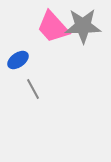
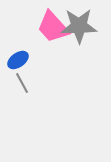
gray star: moved 4 px left
gray line: moved 11 px left, 6 px up
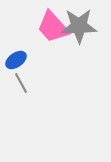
blue ellipse: moved 2 px left
gray line: moved 1 px left
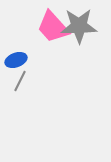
blue ellipse: rotated 15 degrees clockwise
gray line: moved 1 px left, 2 px up; rotated 55 degrees clockwise
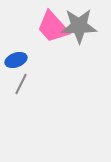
gray line: moved 1 px right, 3 px down
